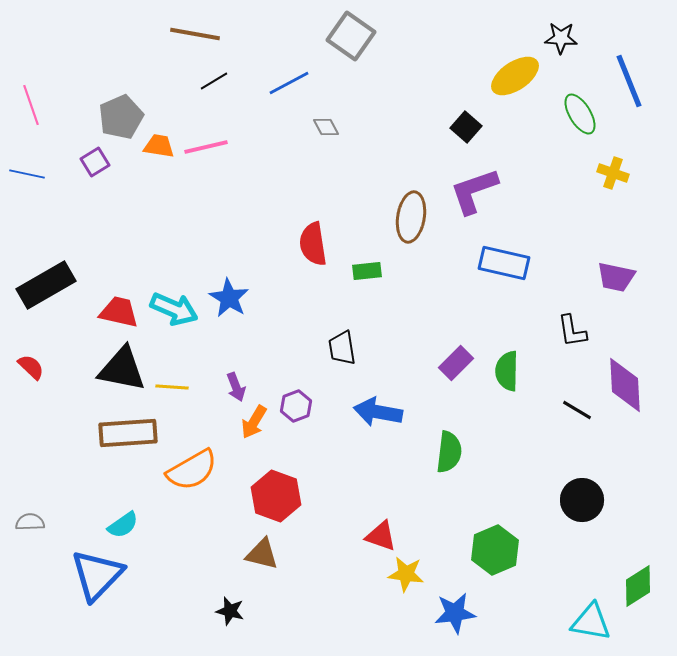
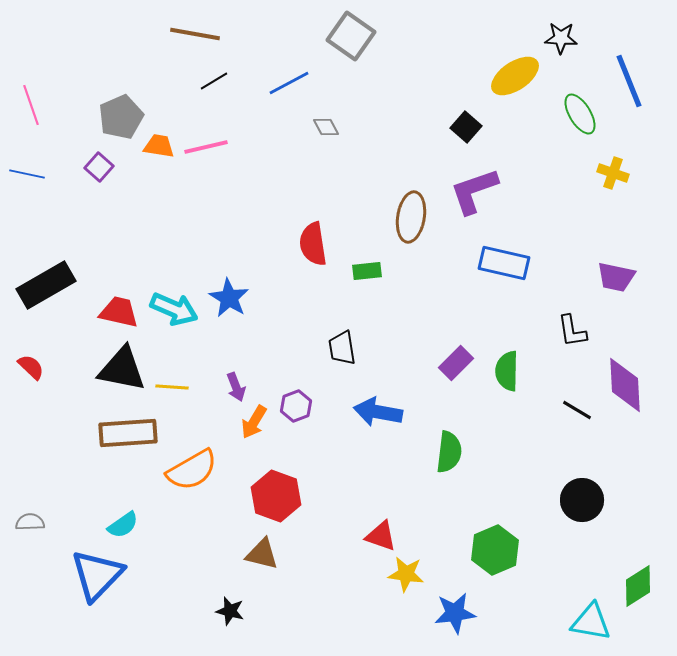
purple square at (95, 162): moved 4 px right, 5 px down; rotated 16 degrees counterclockwise
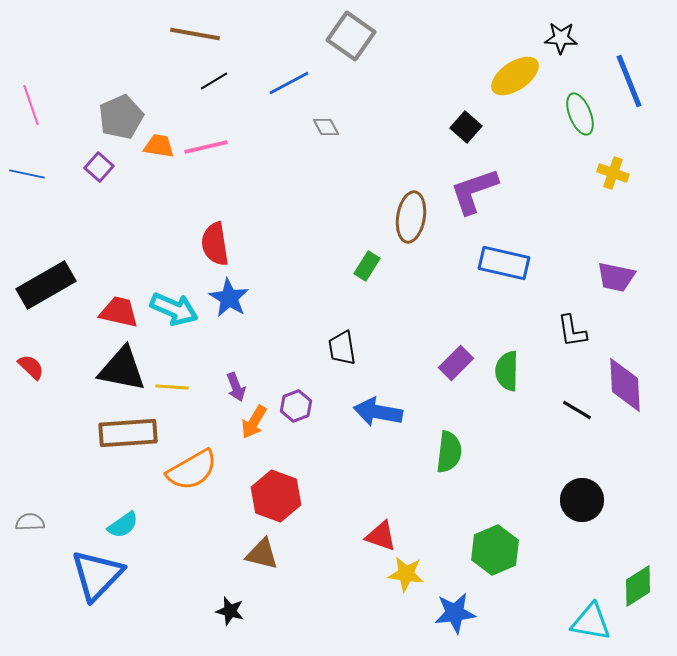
green ellipse at (580, 114): rotated 9 degrees clockwise
red semicircle at (313, 244): moved 98 px left
green rectangle at (367, 271): moved 5 px up; rotated 52 degrees counterclockwise
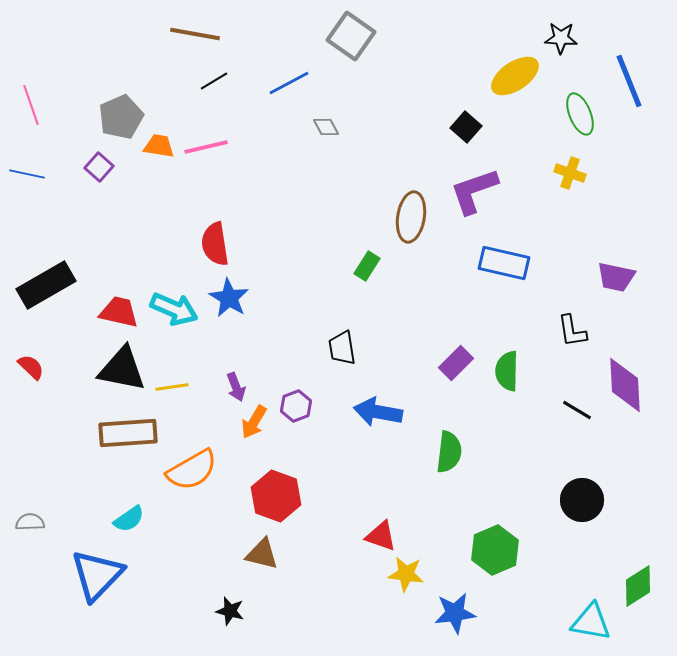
yellow cross at (613, 173): moved 43 px left
yellow line at (172, 387): rotated 12 degrees counterclockwise
cyan semicircle at (123, 525): moved 6 px right, 6 px up
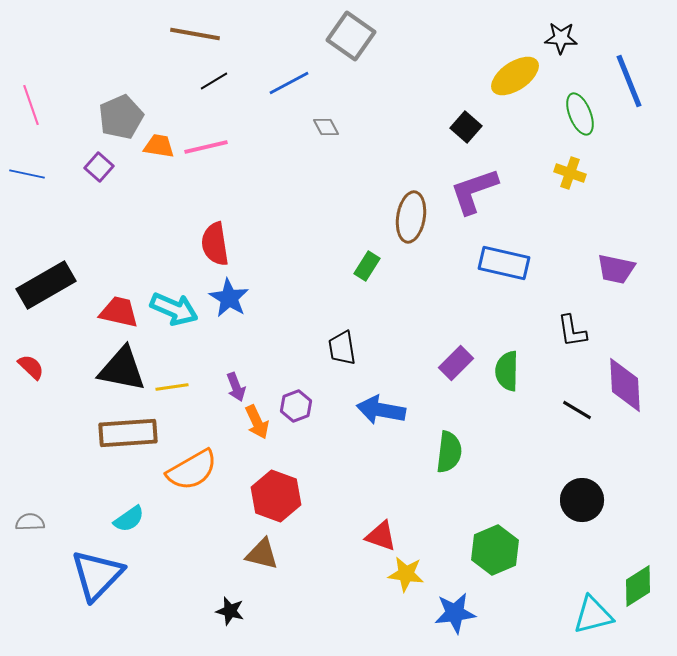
purple trapezoid at (616, 277): moved 8 px up
blue arrow at (378, 412): moved 3 px right, 2 px up
orange arrow at (254, 422): moved 3 px right; rotated 56 degrees counterclockwise
cyan triangle at (591, 622): moved 2 px right, 7 px up; rotated 24 degrees counterclockwise
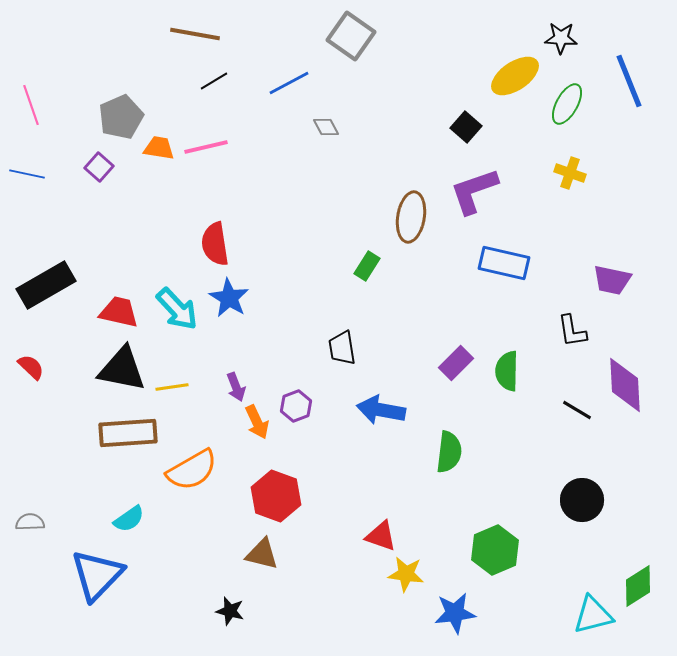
green ellipse at (580, 114): moved 13 px left, 10 px up; rotated 51 degrees clockwise
orange trapezoid at (159, 146): moved 2 px down
purple trapezoid at (616, 269): moved 4 px left, 11 px down
cyan arrow at (174, 309): moved 3 px right; rotated 24 degrees clockwise
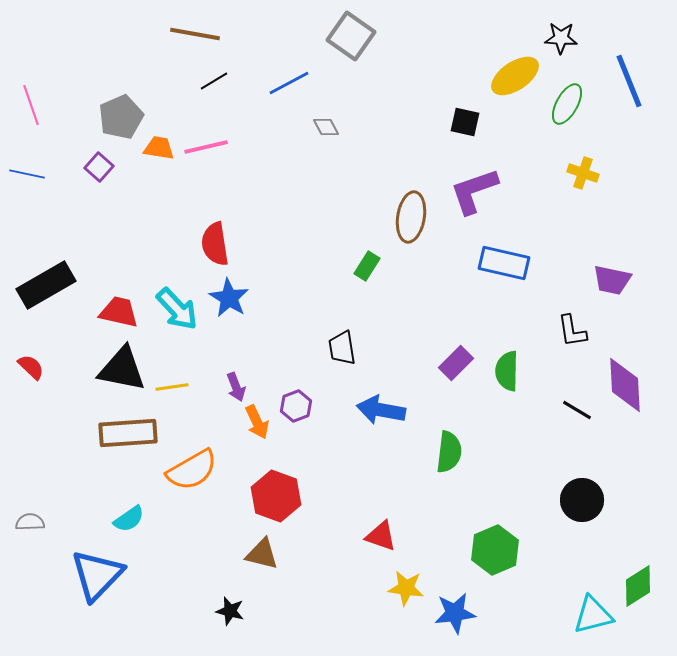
black square at (466, 127): moved 1 px left, 5 px up; rotated 28 degrees counterclockwise
yellow cross at (570, 173): moved 13 px right
yellow star at (406, 574): moved 14 px down
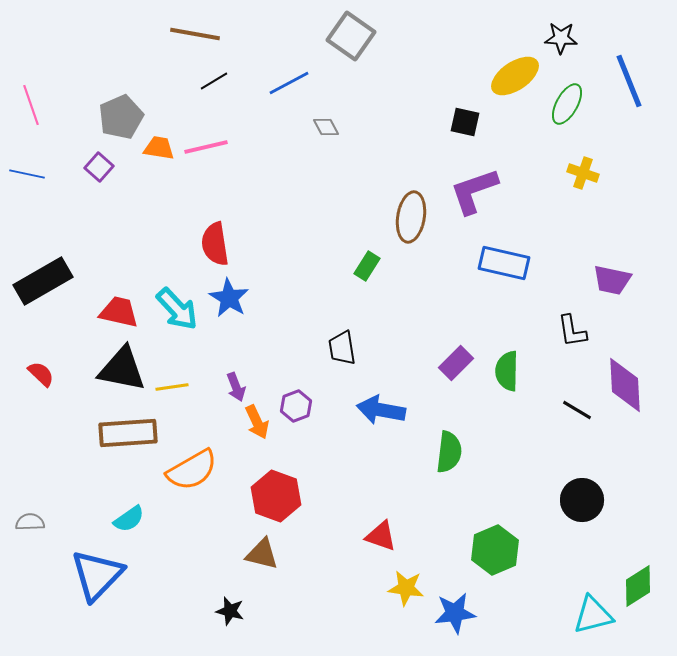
black rectangle at (46, 285): moved 3 px left, 4 px up
red semicircle at (31, 367): moved 10 px right, 7 px down
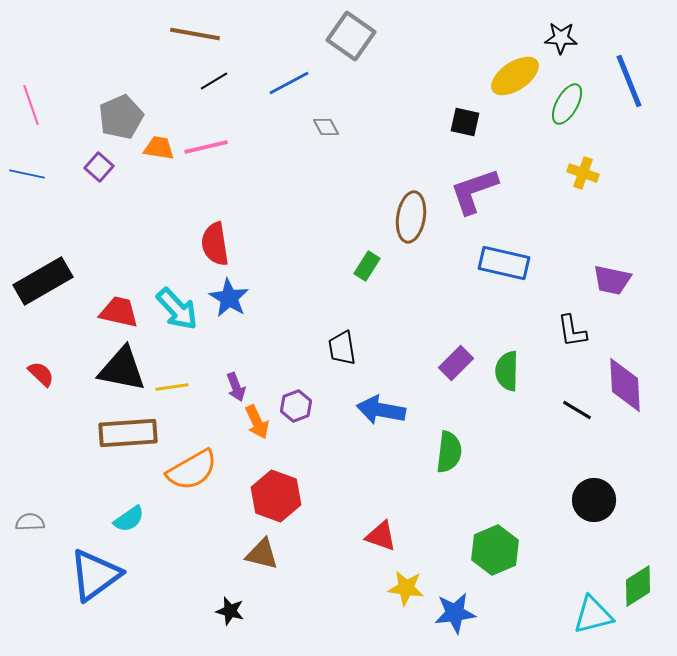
black circle at (582, 500): moved 12 px right
blue triangle at (97, 575): moved 2 px left; rotated 10 degrees clockwise
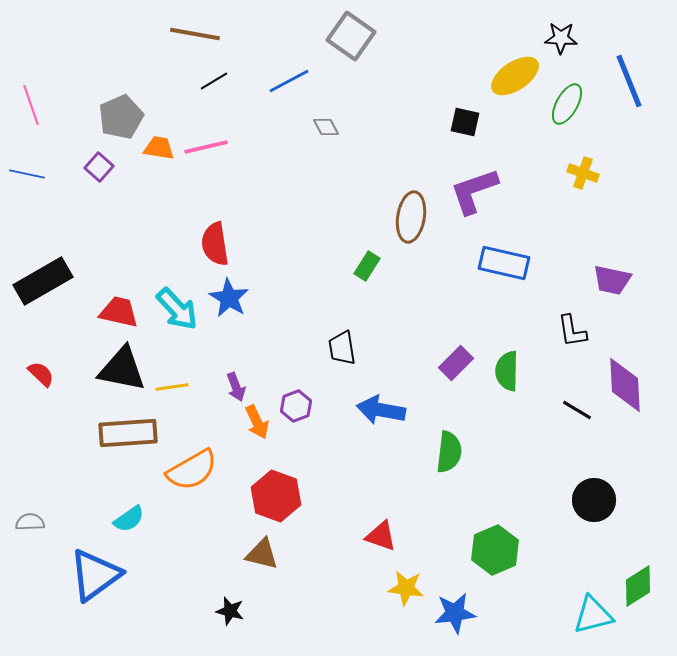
blue line at (289, 83): moved 2 px up
